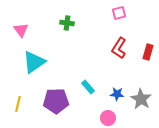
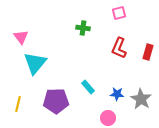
green cross: moved 16 px right, 5 px down
pink triangle: moved 7 px down
red L-shape: rotated 10 degrees counterclockwise
cyan triangle: moved 1 px right, 1 px down; rotated 15 degrees counterclockwise
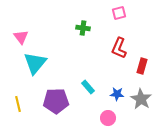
red rectangle: moved 6 px left, 14 px down
yellow line: rotated 28 degrees counterclockwise
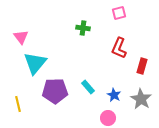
blue star: moved 3 px left, 1 px down; rotated 24 degrees clockwise
purple pentagon: moved 1 px left, 10 px up
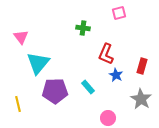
red L-shape: moved 13 px left, 6 px down
cyan triangle: moved 3 px right
blue star: moved 2 px right, 20 px up
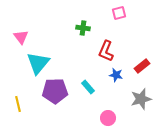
red L-shape: moved 3 px up
red rectangle: rotated 35 degrees clockwise
blue star: rotated 16 degrees counterclockwise
gray star: rotated 25 degrees clockwise
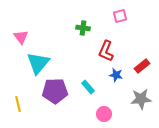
pink square: moved 1 px right, 3 px down
gray star: rotated 10 degrees clockwise
pink circle: moved 4 px left, 4 px up
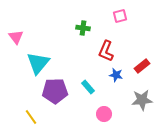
pink triangle: moved 5 px left
gray star: moved 1 px right, 1 px down
yellow line: moved 13 px right, 13 px down; rotated 21 degrees counterclockwise
